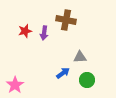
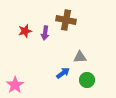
purple arrow: moved 1 px right
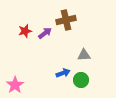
brown cross: rotated 24 degrees counterclockwise
purple arrow: rotated 136 degrees counterclockwise
gray triangle: moved 4 px right, 2 px up
blue arrow: rotated 16 degrees clockwise
green circle: moved 6 px left
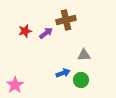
purple arrow: moved 1 px right
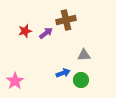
pink star: moved 4 px up
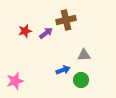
blue arrow: moved 3 px up
pink star: rotated 18 degrees clockwise
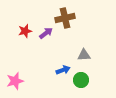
brown cross: moved 1 px left, 2 px up
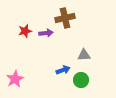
purple arrow: rotated 32 degrees clockwise
pink star: moved 2 px up; rotated 12 degrees counterclockwise
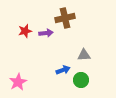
pink star: moved 3 px right, 3 px down
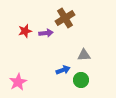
brown cross: rotated 18 degrees counterclockwise
